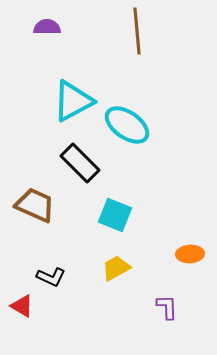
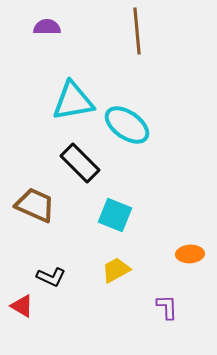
cyan triangle: rotated 18 degrees clockwise
yellow trapezoid: moved 2 px down
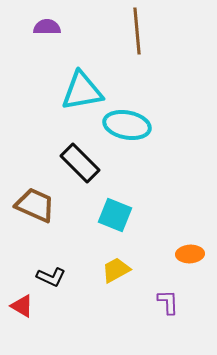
cyan triangle: moved 9 px right, 10 px up
cyan ellipse: rotated 24 degrees counterclockwise
purple L-shape: moved 1 px right, 5 px up
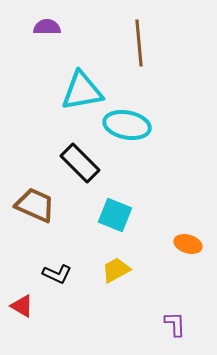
brown line: moved 2 px right, 12 px down
orange ellipse: moved 2 px left, 10 px up; rotated 20 degrees clockwise
black L-shape: moved 6 px right, 3 px up
purple L-shape: moved 7 px right, 22 px down
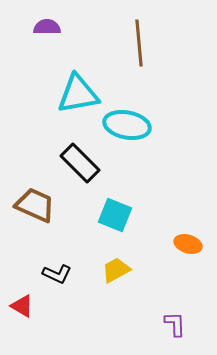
cyan triangle: moved 4 px left, 3 px down
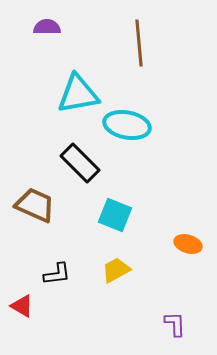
black L-shape: rotated 32 degrees counterclockwise
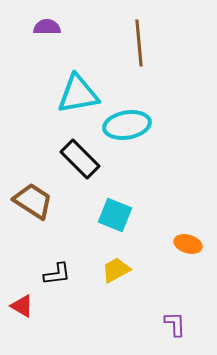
cyan ellipse: rotated 21 degrees counterclockwise
black rectangle: moved 4 px up
brown trapezoid: moved 2 px left, 4 px up; rotated 9 degrees clockwise
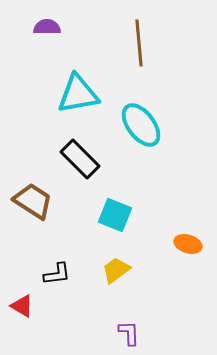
cyan ellipse: moved 14 px right; rotated 63 degrees clockwise
yellow trapezoid: rotated 8 degrees counterclockwise
purple L-shape: moved 46 px left, 9 px down
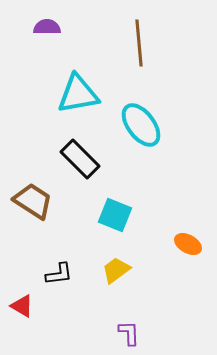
orange ellipse: rotated 12 degrees clockwise
black L-shape: moved 2 px right
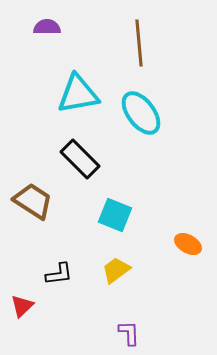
cyan ellipse: moved 12 px up
red triangle: rotated 45 degrees clockwise
